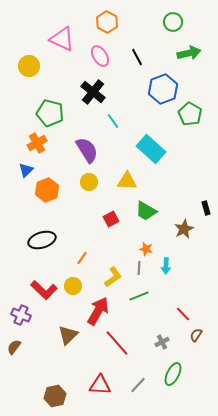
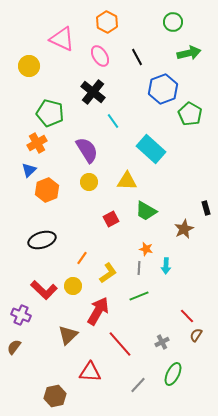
blue triangle at (26, 170): moved 3 px right
yellow L-shape at (113, 277): moved 5 px left, 4 px up
red line at (183, 314): moved 4 px right, 2 px down
red line at (117, 343): moved 3 px right, 1 px down
red triangle at (100, 385): moved 10 px left, 13 px up
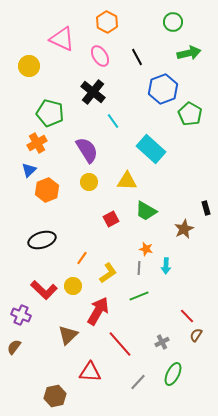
gray line at (138, 385): moved 3 px up
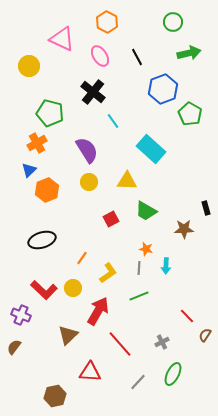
brown star at (184, 229): rotated 24 degrees clockwise
yellow circle at (73, 286): moved 2 px down
brown semicircle at (196, 335): moved 9 px right
